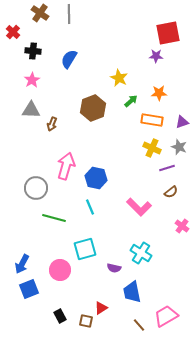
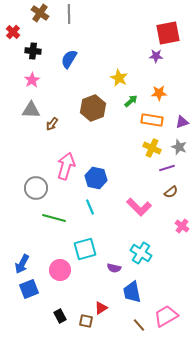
brown arrow: rotated 16 degrees clockwise
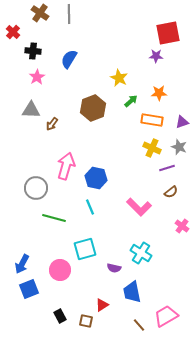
pink star: moved 5 px right, 3 px up
red triangle: moved 1 px right, 3 px up
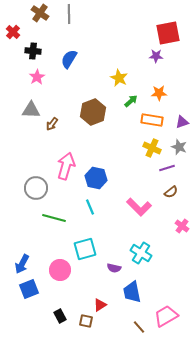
brown hexagon: moved 4 px down
red triangle: moved 2 px left
brown line: moved 2 px down
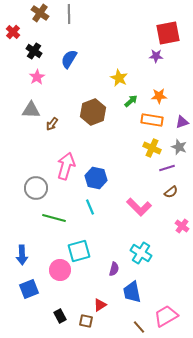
black cross: moved 1 px right; rotated 28 degrees clockwise
orange star: moved 3 px down
cyan square: moved 6 px left, 2 px down
blue arrow: moved 9 px up; rotated 30 degrees counterclockwise
purple semicircle: moved 1 px down; rotated 88 degrees counterclockwise
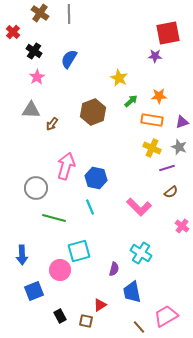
purple star: moved 1 px left
blue square: moved 5 px right, 2 px down
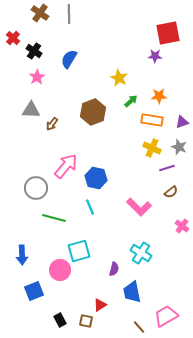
red cross: moved 6 px down
pink arrow: rotated 24 degrees clockwise
black rectangle: moved 4 px down
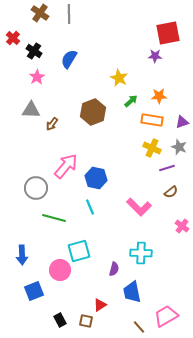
cyan cross: rotated 30 degrees counterclockwise
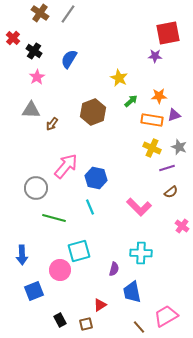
gray line: moved 1 px left; rotated 36 degrees clockwise
purple triangle: moved 8 px left, 7 px up
brown square: moved 3 px down; rotated 24 degrees counterclockwise
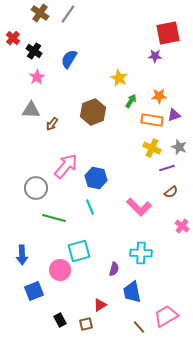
green arrow: rotated 16 degrees counterclockwise
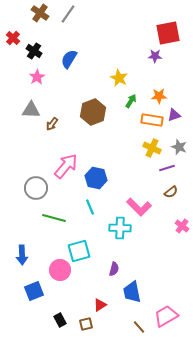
cyan cross: moved 21 px left, 25 px up
